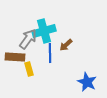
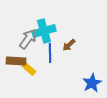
brown arrow: moved 3 px right
brown rectangle: moved 1 px right, 4 px down
yellow rectangle: rotated 32 degrees counterclockwise
blue star: moved 5 px right, 1 px down; rotated 18 degrees clockwise
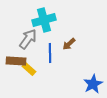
cyan cross: moved 11 px up
brown arrow: moved 1 px up
blue star: moved 1 px right, 1 px down
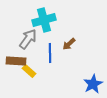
yellow rectangle: moved 2 px down
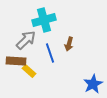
gray arrow: moved 2 px left, 1 px down; rotated 10 degrees clockwise
brown arrow: rotated 32 degrees counterclockwise
blue line: rotated 18 degrees counterclockwise
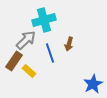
brown rectangle: moved 2 px left; rotated 60 degrees counterclockwise
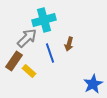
gray arrow: moved 1 px right, 2 px up
